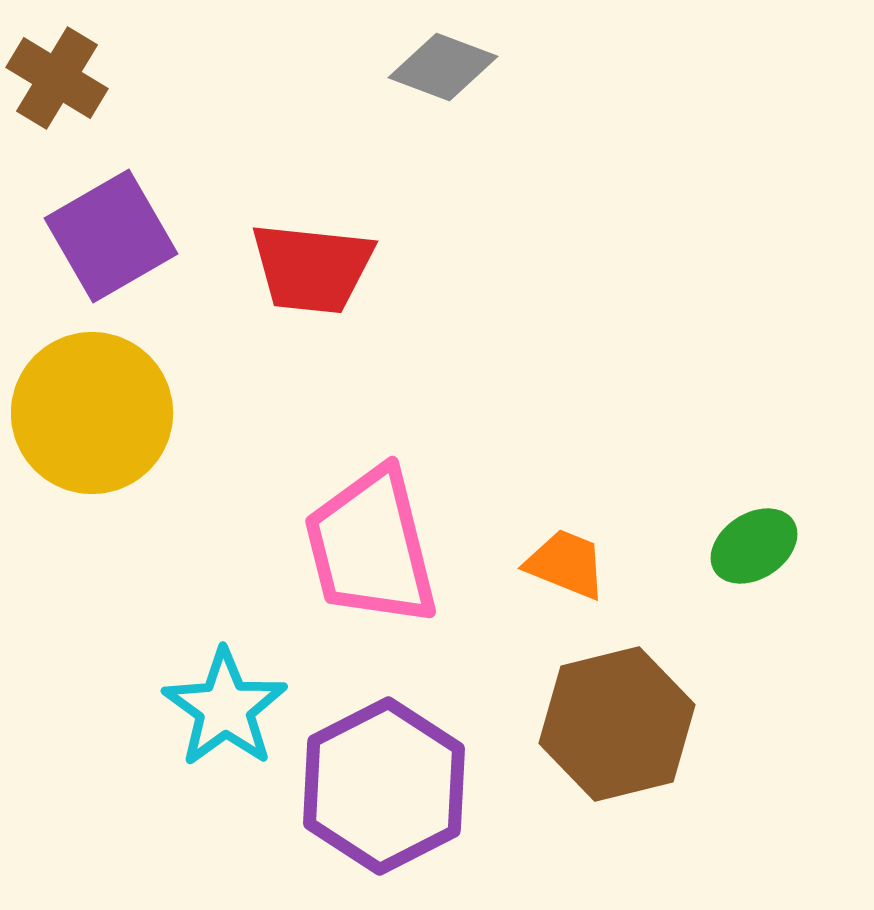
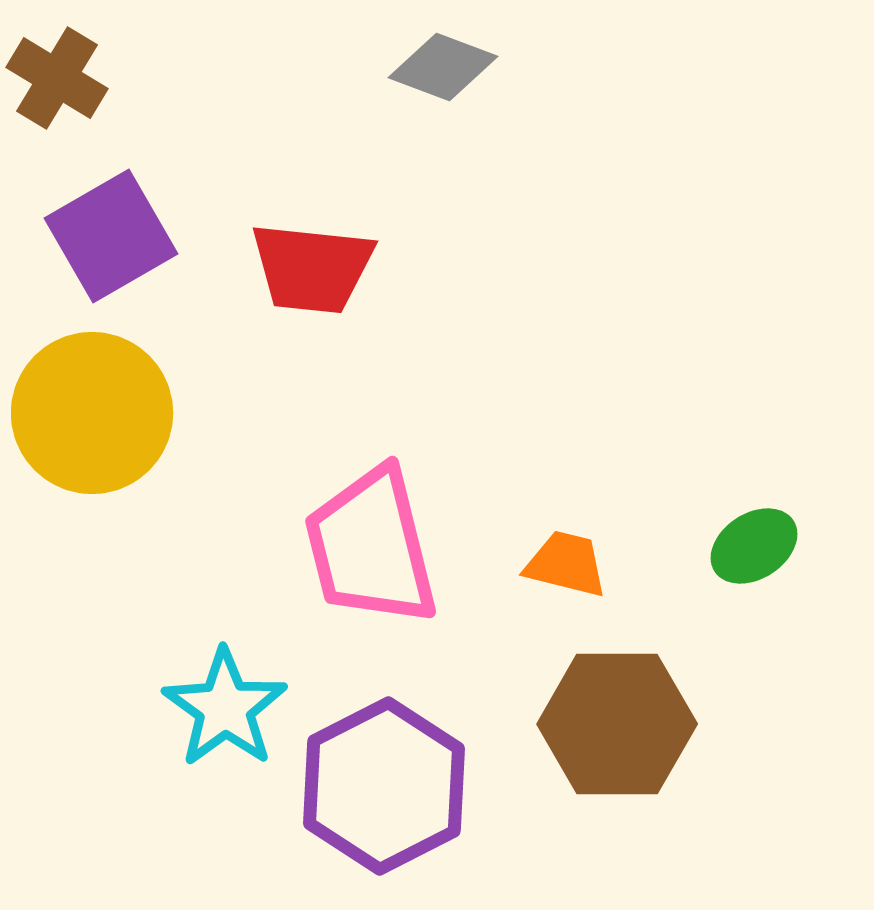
orange trapezoid: rotated 8 degrees counterclockwise
brown hexagon: rotated 14 degrees clockwise
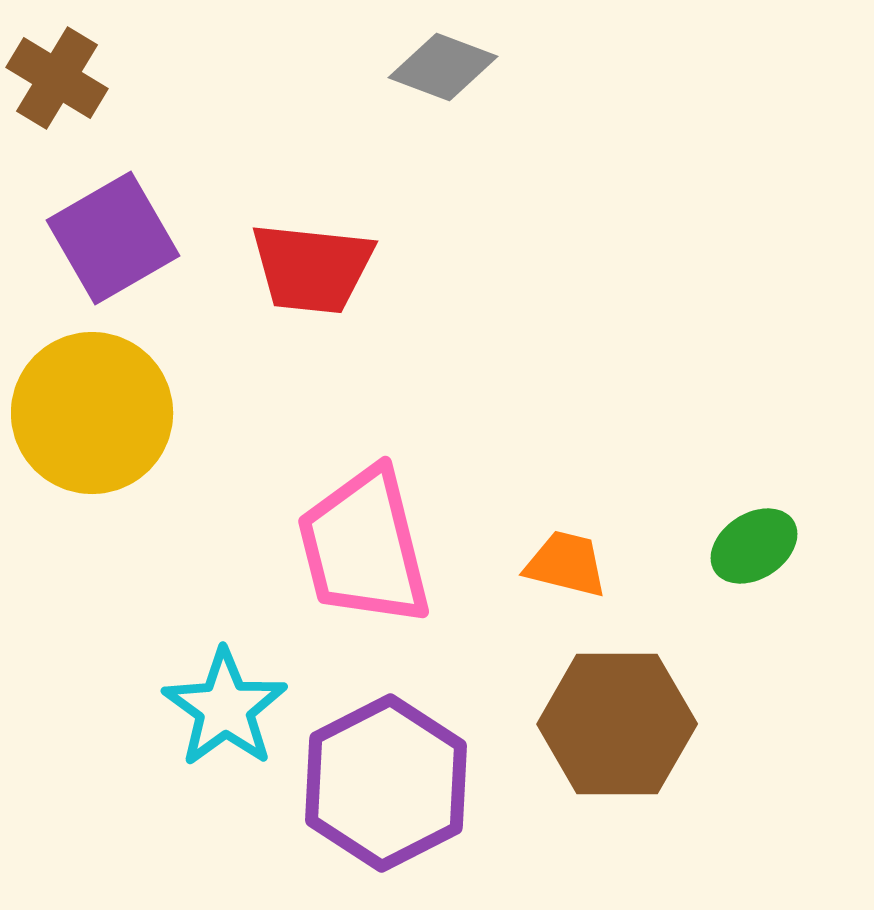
purple square: moved 2 px right, 2 px down
pink trapezoid: moved 7 px left
purple hexagon: moved 2 px right, 3 px up
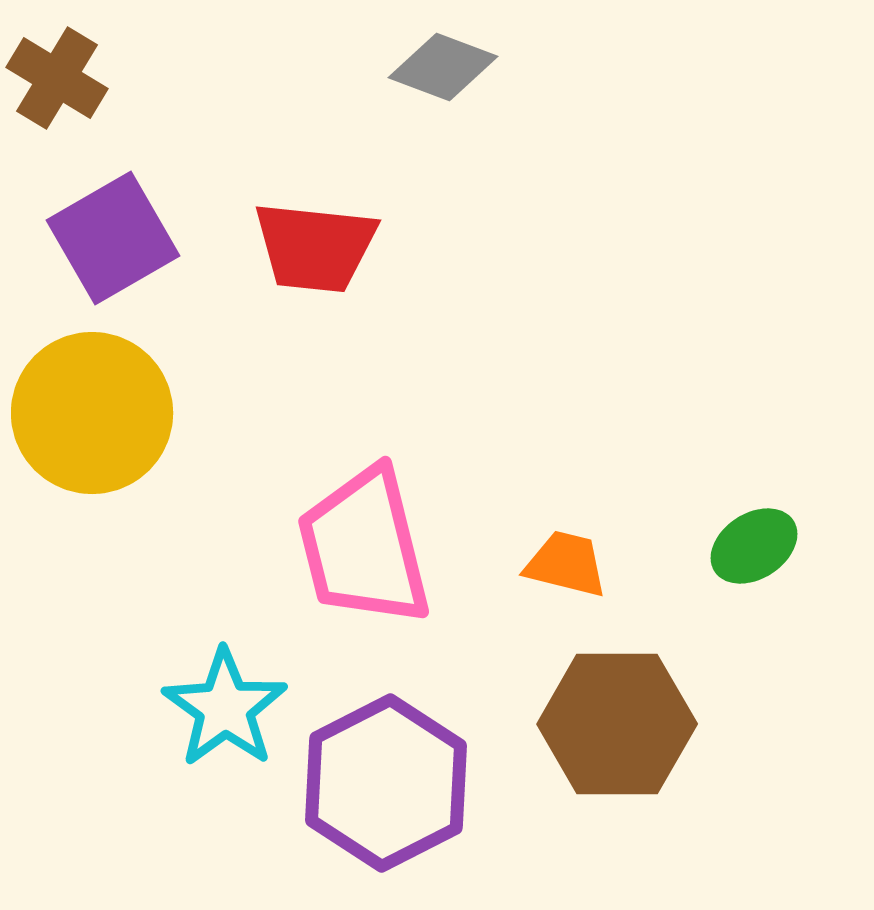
red trapezoid: moved 3 px right, 21 px up
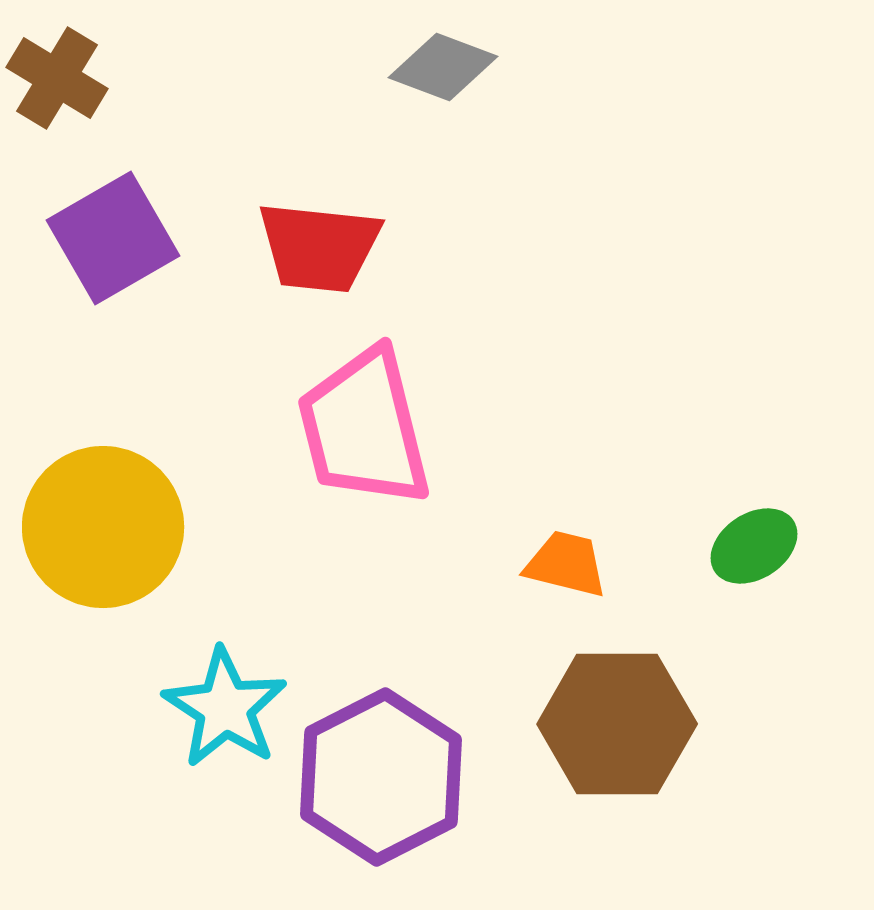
red trapezoid: moved 4 px right
yellow circle: moved 11 px right, 114 px down
pink trapezoid: moved 119 px up
cyan star: rotated 3 degrees counterclockwise
purple hexagon: moved 5 px left, 6 px up
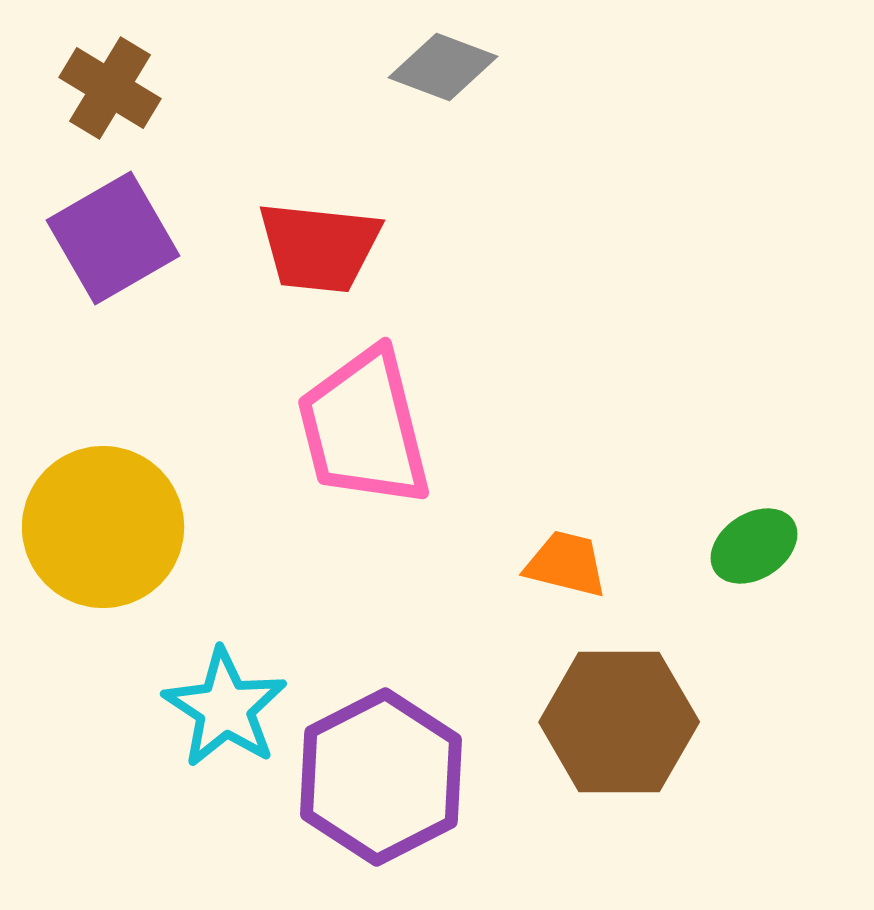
brown cross: moved 53 px right, 10 px down
brown hexagon: moved 2 px right, 2 px up
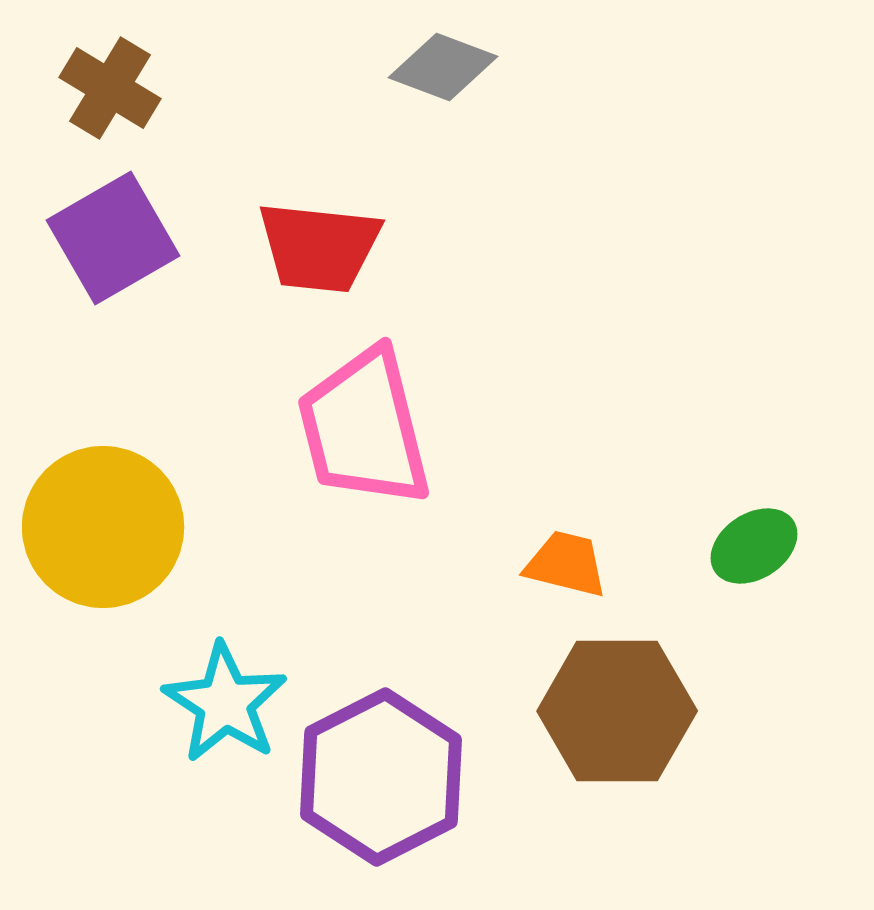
cyan star: moved 5 px up
brown hexagon: moved 2 px left, 11 px up
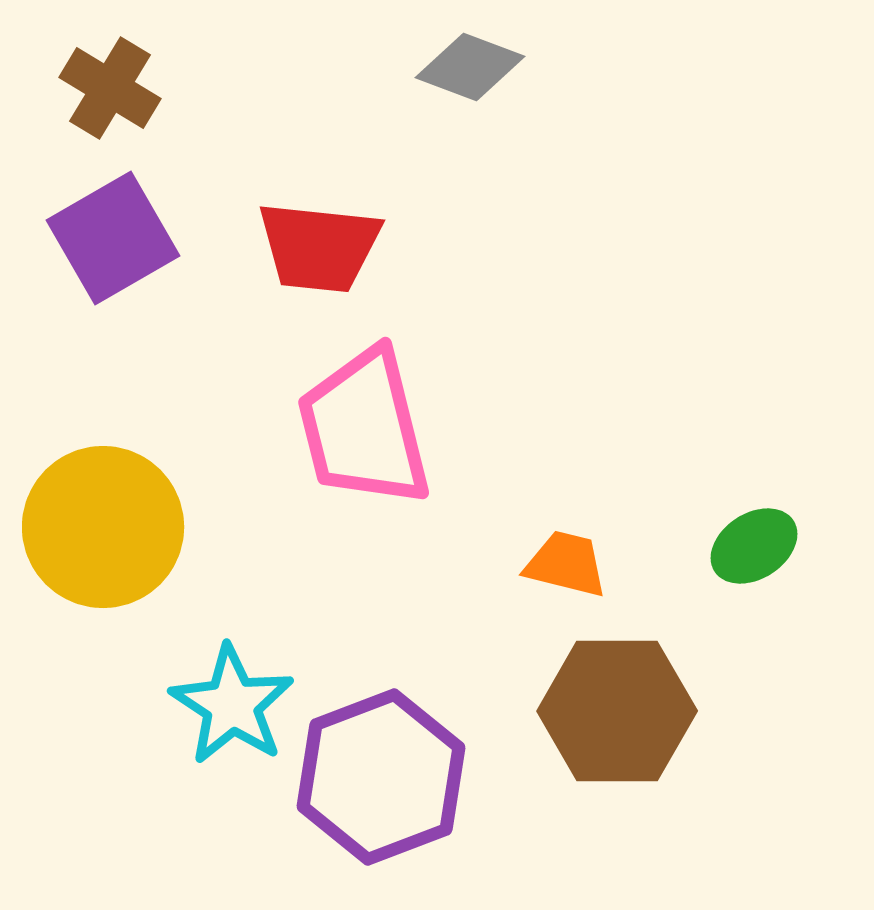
gray diamond: moved 27 px right
cyan star: moved 7 px right, 2 px down
purple hexagon: rotated 6 degrees clockwise
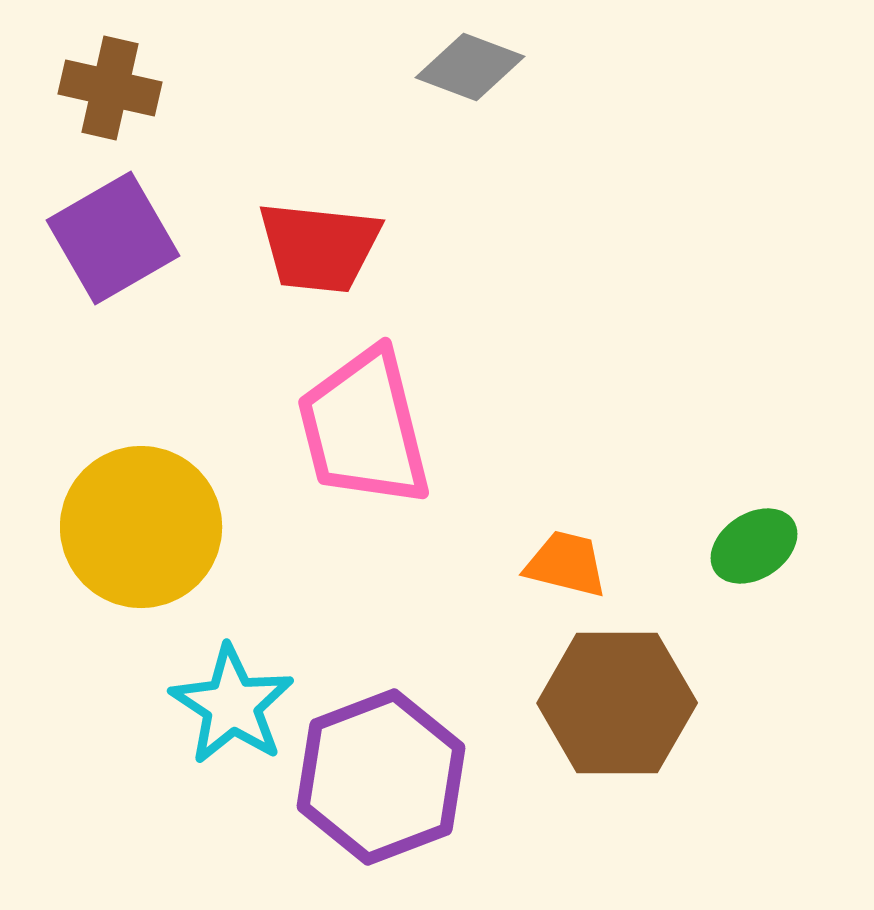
brown cross: rotated 18 degrees counterclockwise
yellow circle: moved 38 px right
brown hexagon: moved 8 px up
